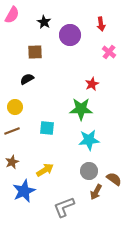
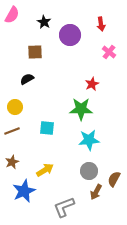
brown semicircle: rotated 98 degrees counterclockwise
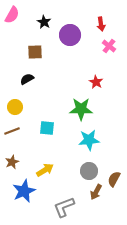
pink cross: moved 6 px up
red star: moved 4 px right, 2 px up; rotated 16 degrees counterclockwise
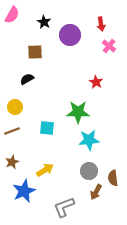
green star: moved 3 px left, 3 px down
brown semicircle: moved 1 px left, 1 px up; rotated 35 degrees counterclockwise
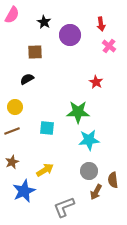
brown semicircle: moved 2 px down
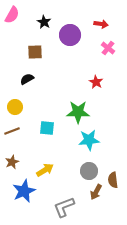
red arrow: rotated 72 degrees counterclockwise
pink cross: moved 1 px left, 2 px down
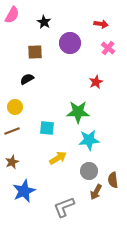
purple circle: moved 8 px down
red star: rotated 16 degrees clockwise
yellow arrow: moved 13 px right, 12 px up
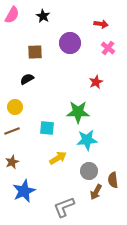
black star: moved 1 px left, 6 px up
cyan star: moved 2 px left
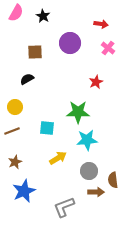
pink semicircle: moved 4 px right, 2 px up
brown star: moved 3 px right
brown arrow: rotated 119 degrees counterclockwise
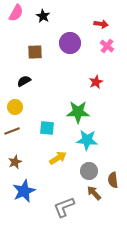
pink cross: moved 1 px left, 2 px up
black semicircle: moved 3 px left, 2 px down
cyan star: rotated 10 degrees clockwise
brown arrow: moved 2 px left, 1 px down; rotated 133 degrees counterclockwise
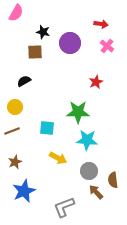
black star: moved 16 px down; rotated 16 degrees counterclockwise
yellow arrow: rotated 60 degrees clockwise
brown arrow: moved 2 px right, 1 px up
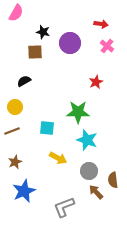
cyan star: rotated 15 degrees clockwise
